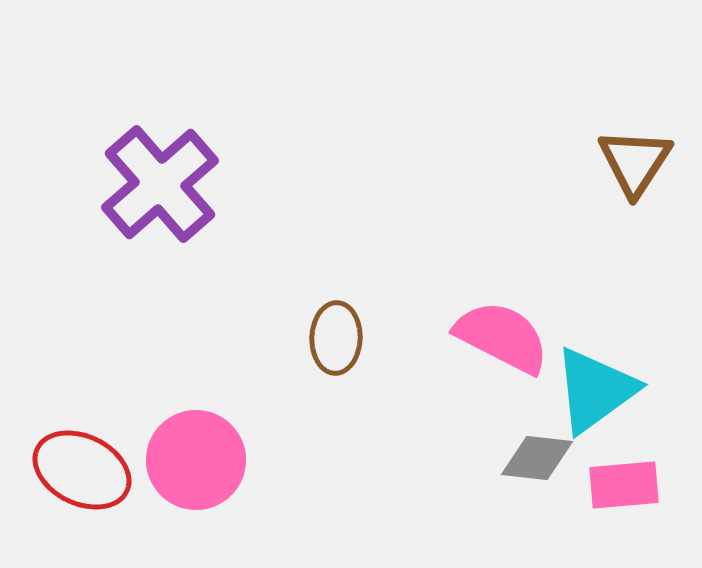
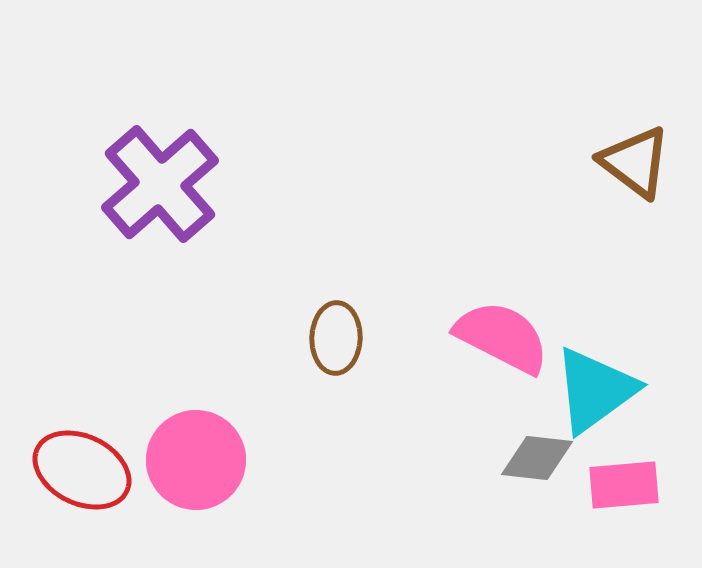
brown triangle: rotated 26 degrees counterclockwise
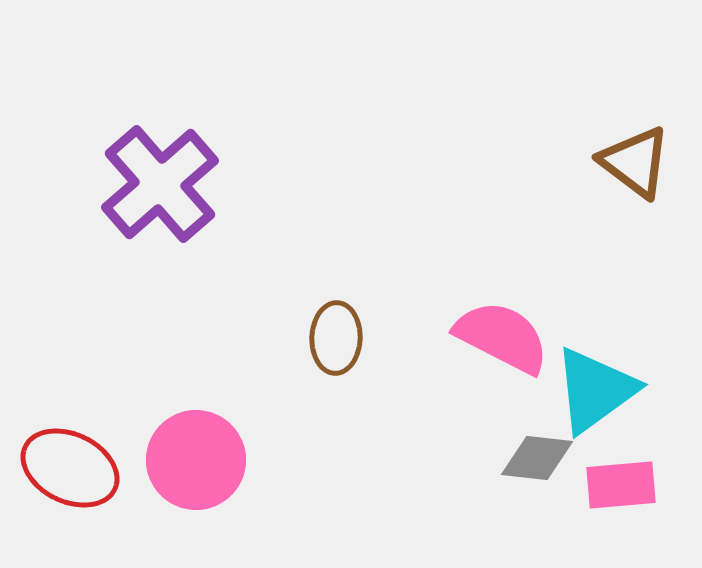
red ellipse: moved 12 px left, 2 px up
pink rectangle: moved 3 px left
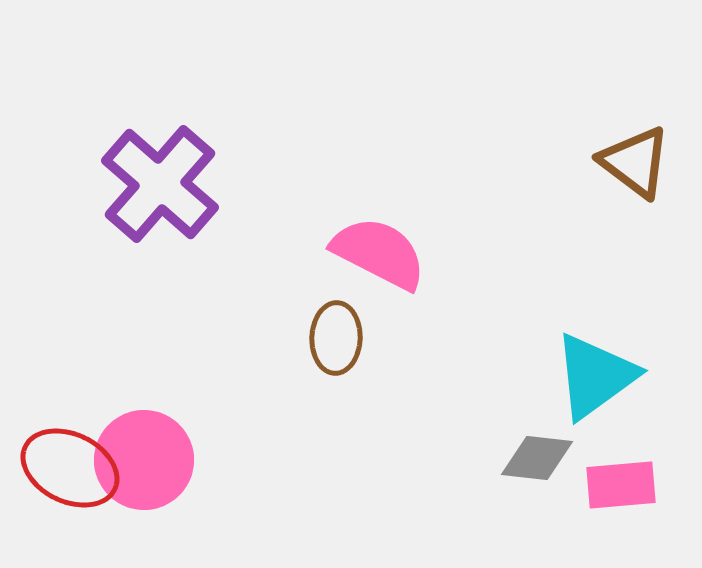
purple cross: rotated 8 degrees counterclockwise
pink semicircle: moved 123 px left, 84 px up
cyan triangle: moved 14 px up
pink circle: moved 52 px left
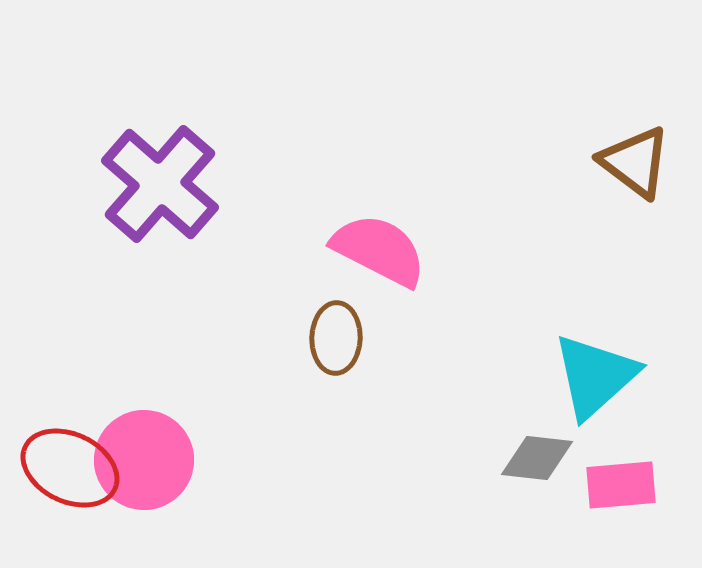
pink semicircle: moved 3 px up
cyan triangle: rotated 6 degrees counterclockwise
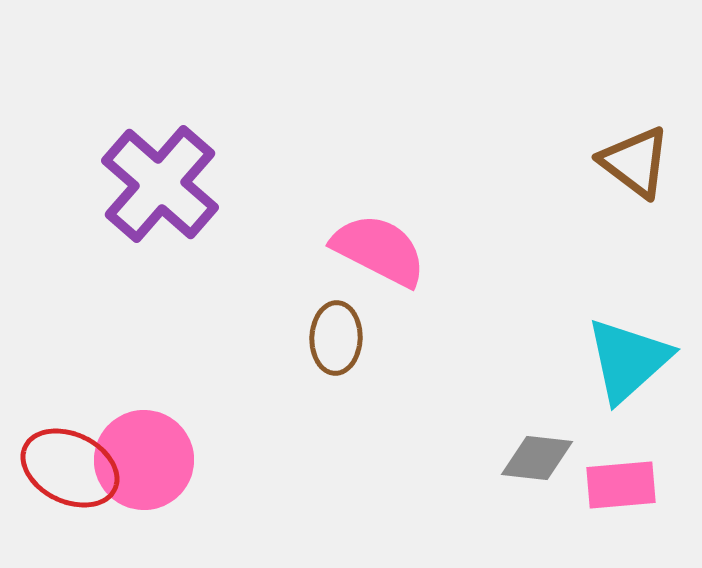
cyan triangle: moved 33 px right, 16 px up
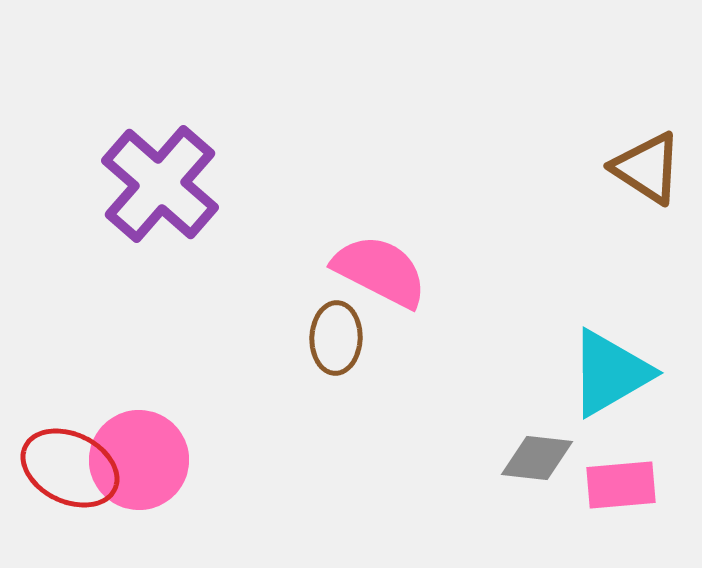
brown triangle: moved 12 px right, 6 px down; rotated 4 degrees counterclockwise
pink semicircle: moved 1 px right, 21 px down
cyan triangle: moved 18 px left, 13 px down; rotated 12 degrees clockwise
pink circle: moved 5 px left
